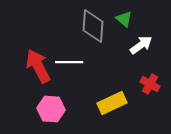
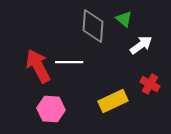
yellow rectangle: moved 1 px right, 2 px up
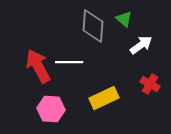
yellow rectangle: moved 9 px left, 3 px up
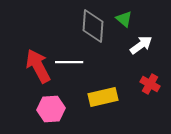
yellow rectangle: moved 1 px left, 1 px up; rotated 12 degrees clockwise
pink hexagon: rotated 8 degrees counterclockwise
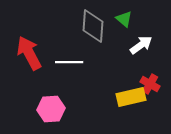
red arrow: moved 9 px left, 13 px up
yellow rectangle: moved 28 px right
